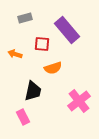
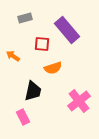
orange arrow: moved 2 px left, 2 px down; rotated 16 degrees clockwise
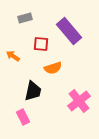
purple rectangle: moved 2 px right, 1 px down
red square: moved 1 px left
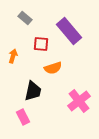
gray rectangle: rotated 56 degrees clockwise
orange arrow: rotated 72 degrees clockwise
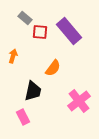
red square: moved 1 px left, 12 px up
orange semicircle: rotated 36 degrees counterclockwise
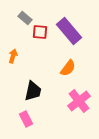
orange semicircle: moved 15 px right
pink rectangle: moved 3 px right, 2 px down
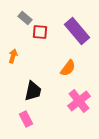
purple rectangle: moved 8 px right
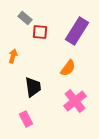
purple rectangle: rotated 72 degrees clockwise
black trapezoid: moved 4 px up; rotated 20 degrees counterclockwise
pink cross: moved 4 px left
